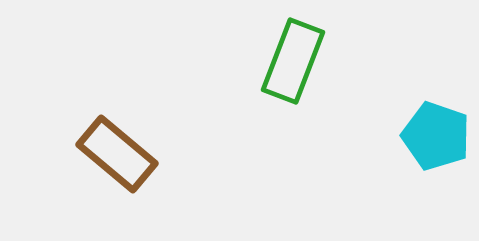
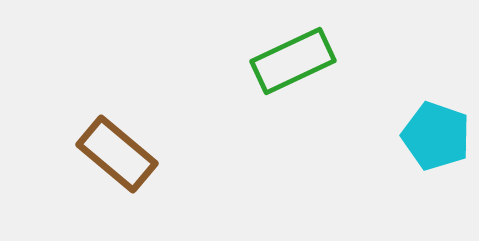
green rectangle: rotated 44 degrees clockwise
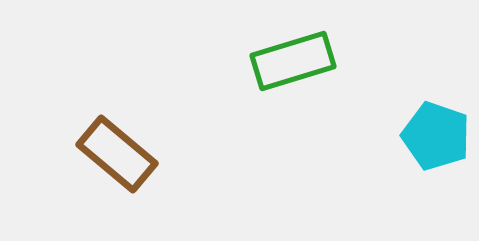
green rectangle: rotated 8 degrees clockwise
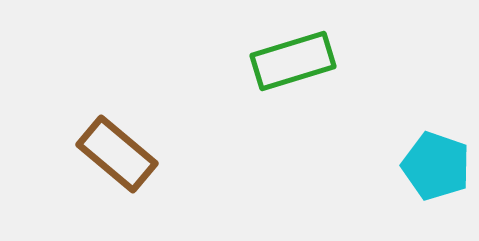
cyan pentagon: moved 30 px down
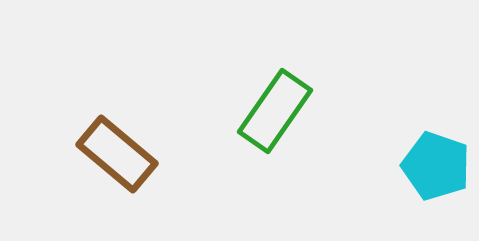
green rectangle: moved 18 px left, 50 px down; rotated 38 degrees counterclockwise
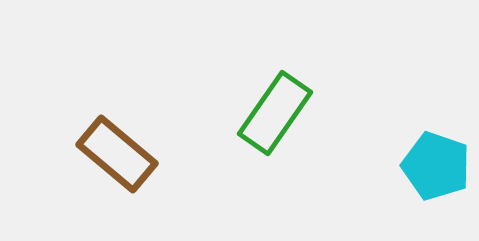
green rectangle: moved 2 px down
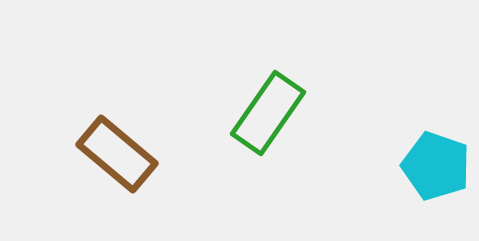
green rectangle: moved 7 px left
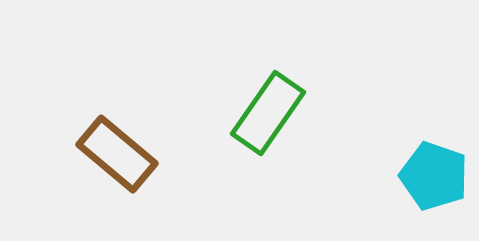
cyan pentagon: moved 2 px left, 10 px down
